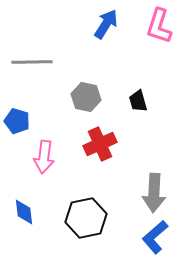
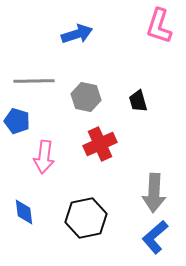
blue arrow: moved 29 px left, 10 px down; rotated 40 degrees clockwise
gray line: moved 2 px right, 19 px down
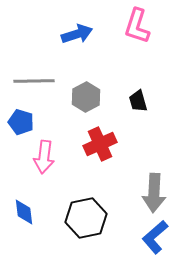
pink L-shape: moved 22 px left
gray hexagon: rotated 20 degrees clockwise
blue pentagon: moved 4 px right, 1 px down
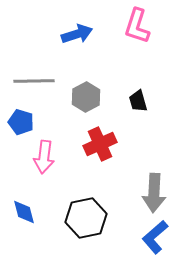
blue diamond: rotated 8 degrees counterclockwise
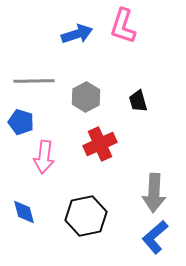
pink L-shape: moved 14 px left
black hexagon: moved 2 px up
